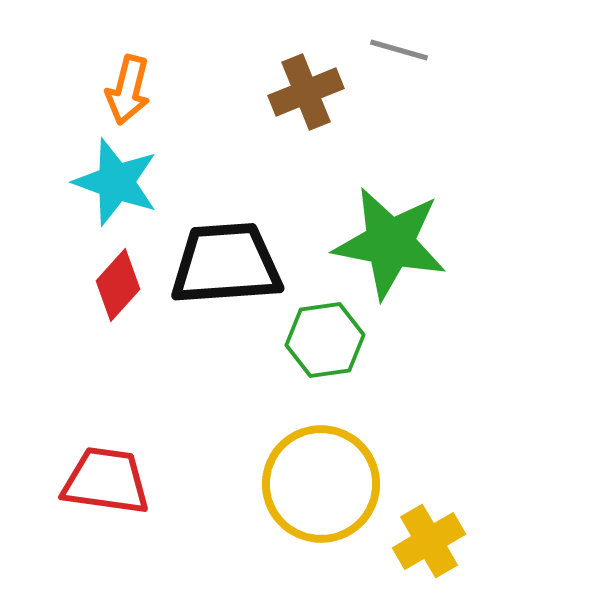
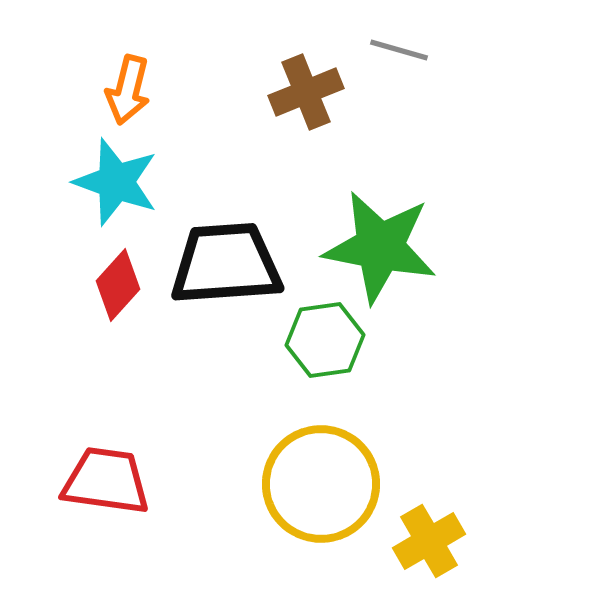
green star: moved 10 px left, 4 px down
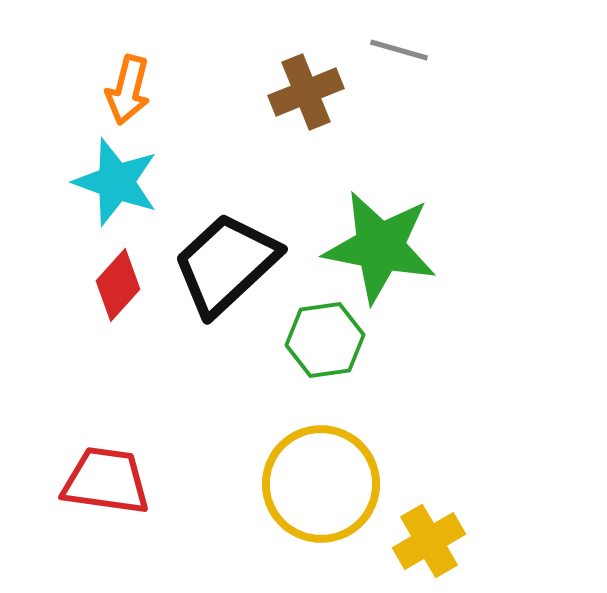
black trapezoid: rotated 39 degrees counterclockwise
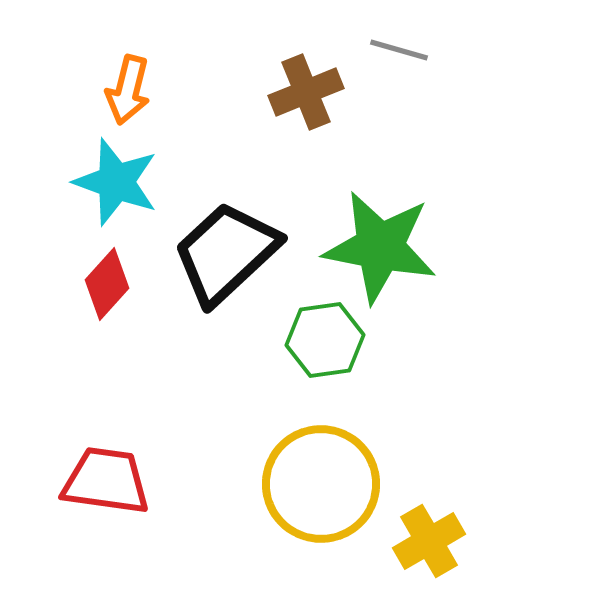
black trapezoid: moved 11 px up
red diamond: moved 11 px left, 1 px up
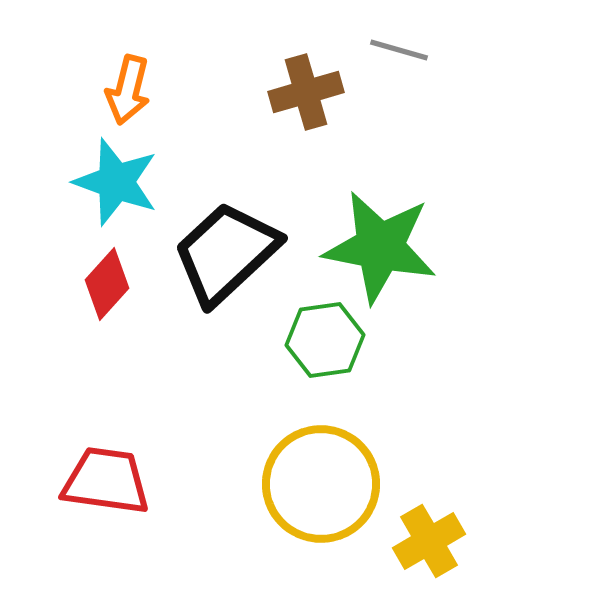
brown cross: rotated 6 degrees clockwise
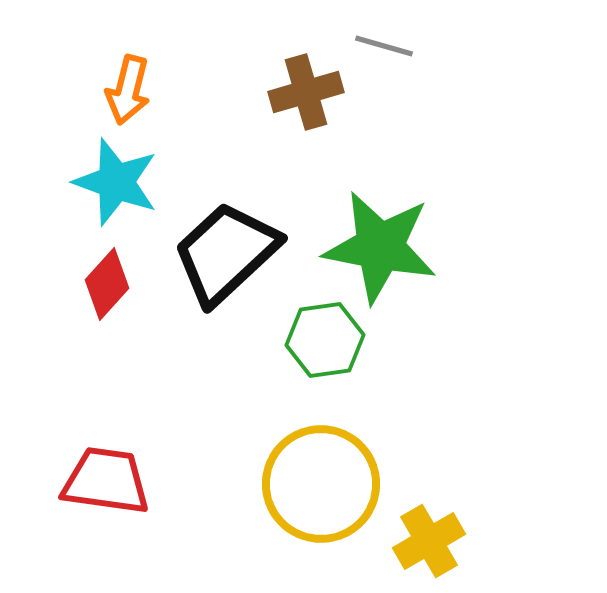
gray line: moved 15 px left, 4 px up
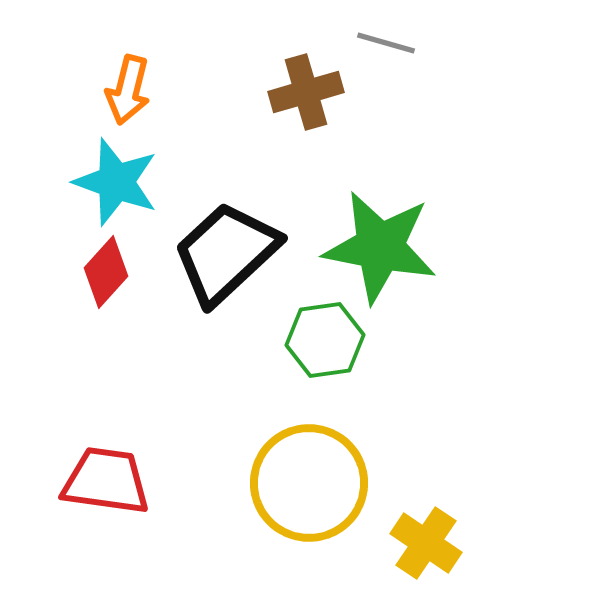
gray line: moved 2 px right, 3 px up
red diamond: moved 1 px left, 12 px up
yellow circle: moved 12 px left, 1 px up
yellow cross: moved 3 px left, 2 px down; rotated 26 degrees counterclockwise
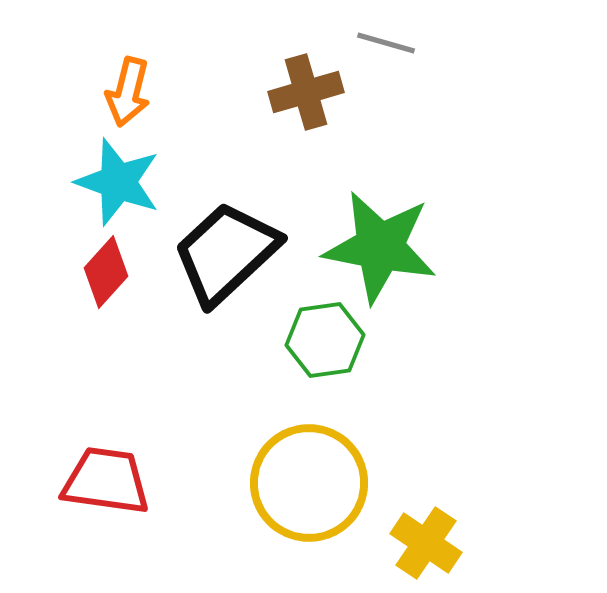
orange arrow: moved 2 px down
cyan star: moved 2 px right
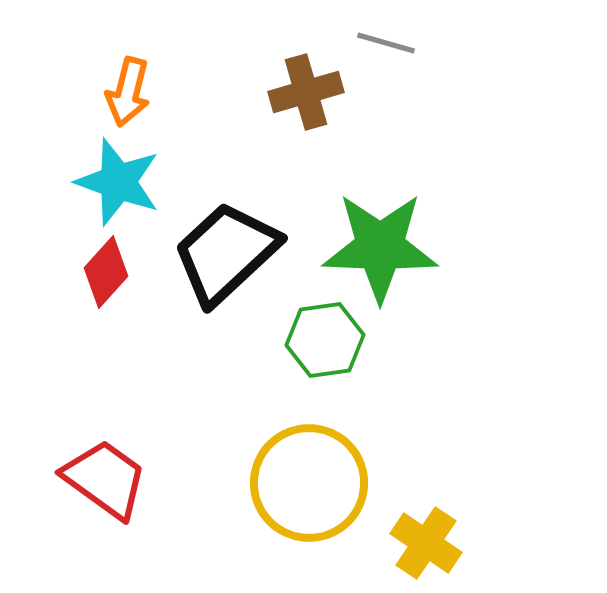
green star: rotated 9 degrees counterclockwise
red trapezoid: moved 1 px left, 2 px up; rotated 28 degrees clockwise
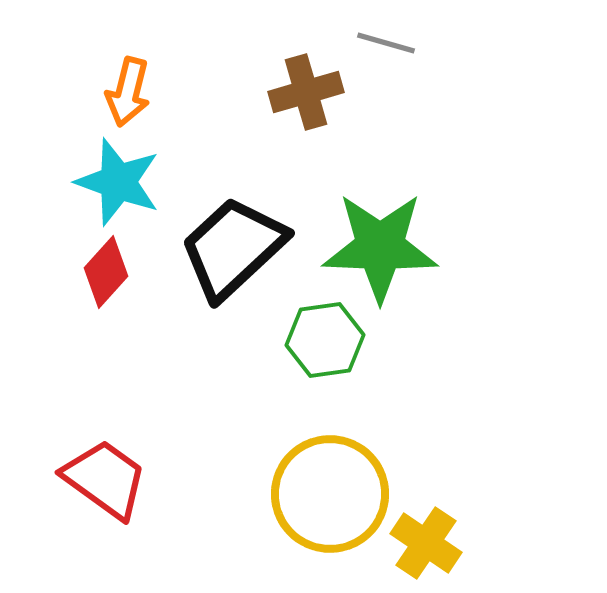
black trapezoid: moved 7 px right, 5 px up
yellow circle: moved 21 px right, 11 px down
